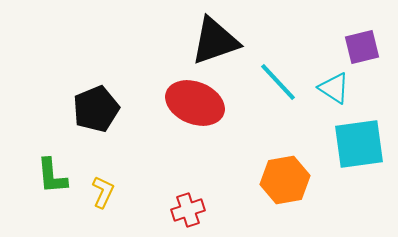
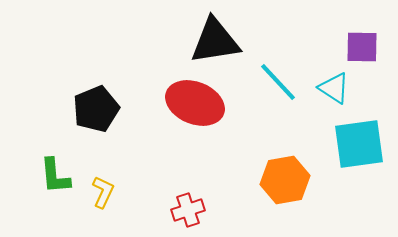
black triangle: rotated 10 degrees clockwise
purple square: rotated 15 degrees clockwise
green L-shape: moved 3 px right
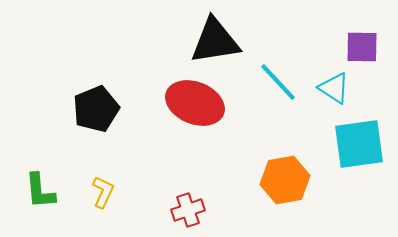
green L-shape: moved 15 px left, 15 px down
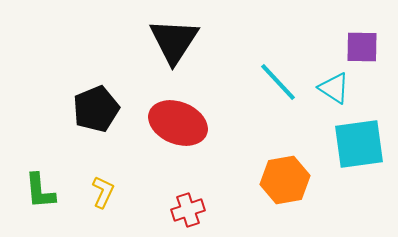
black triangle: moved 41 px left; rotated 48 degrees counterclockwise
red ellipse: moved 17 px left, 20 px down
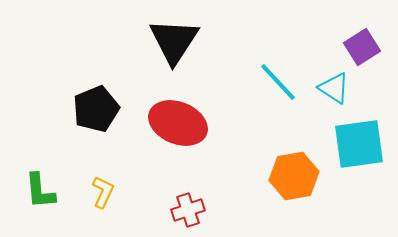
purple square: rotated 33 degrees counterclockwise
orange hexagon: moved 9 px right, 4 px up
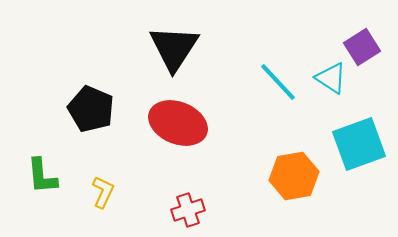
black triangle: moved 7 px down
cyan triangle: moved 3 px left, 10 px up
black pentagon: moved 5 px left; rotated 27 degrees counterclockwise
cyan square: rotated 12 degrees counterclockwise
green L-shape: moved 2 px right, 15 px up
